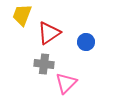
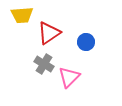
yellow trapezoid: rotated 115 degrees counterclockwise
gray cross: rotated 24 degrees clockwise
pink triangle: moved 3 px right, 6 px up
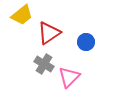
yellow trapezoid: rotated 35 degrees counterclockwise
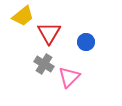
yellow trapezoid: moved 1 px right, 1 px down
red triangle: rotated 25 degrees counterclockwise
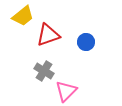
red triangle: moved 1 px left, 2 px down; rotated 40 degrees clockwise
gray cross: moved 7 px down
pink triangle: moved 3 px left, 14 px down
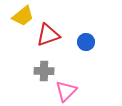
gray cross: rotated 30 degrees counterclockwise
